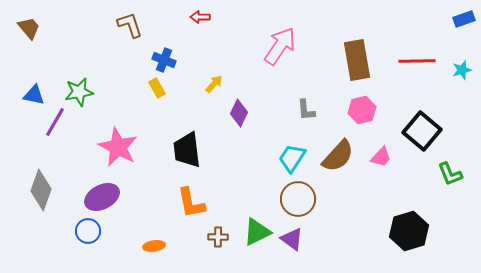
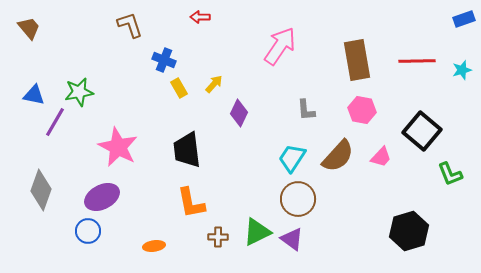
yellow rectangle: moved 22 px right
pink hexagon: rotated 24 degrees clockwise
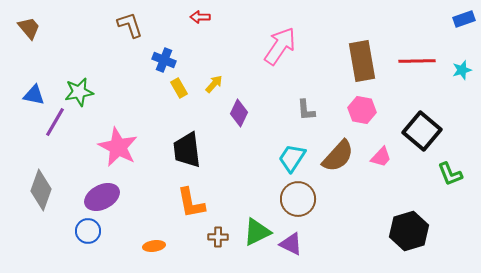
brown rectangle: moved 5 px right, 1 px down
purple triangle: moved 1 px left, 5 px down; rotated 10 degrees counterclockwise
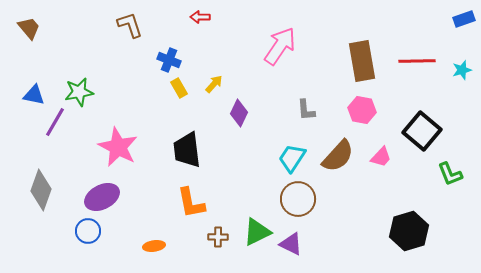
blue cross: moved 5 px right
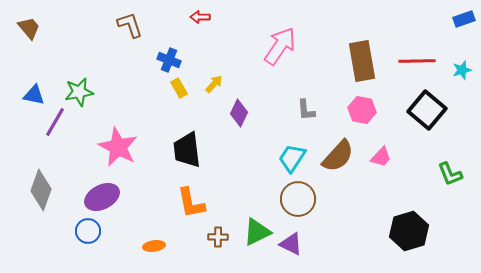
black square: moved 5 px right, 21 px up
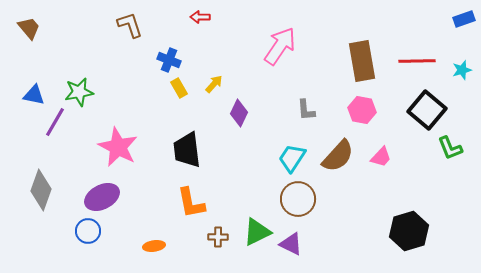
green L-shape: moved 26 px up
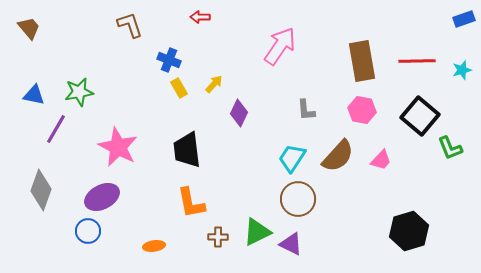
black square: moved 7 px left, 6 px down
purple line: moved 1 px right, 7 px down
pink trapezoid: moved 3 px down
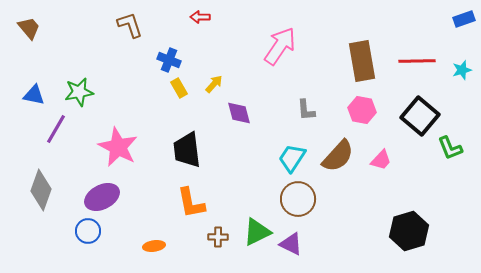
purple diamond: rotated 40 degrees counterclockwise
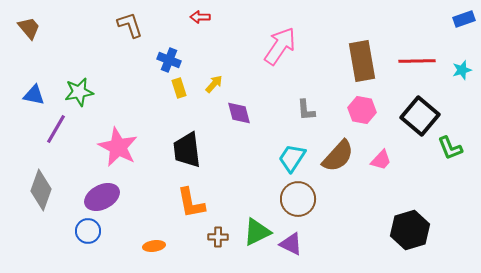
yellow rectangle: rotated 12 degrees clockwise
black hexagon: moved 1 px right, 1 px up
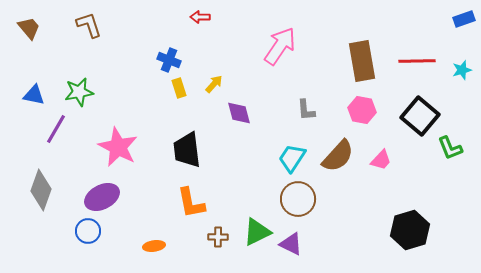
brown L-shape: moved 41 px left
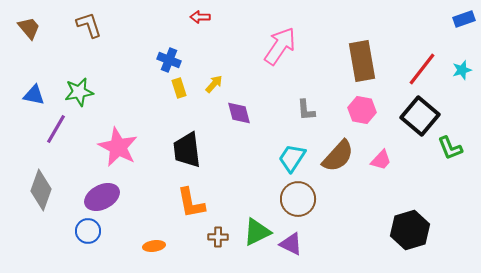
red line: moved 5 px right, 8 px down; rotated 51 degrees counterclockwise
